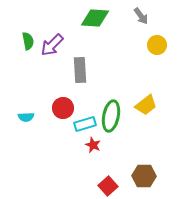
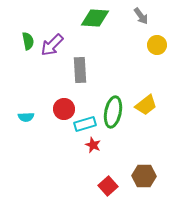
red circle: moved 1 px right, 1 px down
green ellipse: moved 2 px right, 4 px up
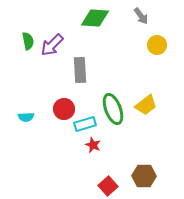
green ellipse: moved 3 px up; rotated 32 degrees counterclockwise
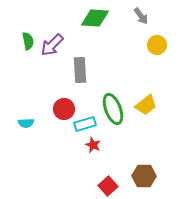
cyan semicircle: moved 6 px down
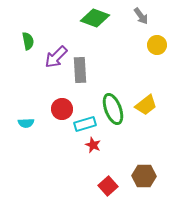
green diamond: rotated 16 degrees clockwise
purple arrow: moved 4 px right, 12 px down
red circle: moved 2 px left
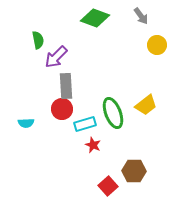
green semicircle: moved 10 px right, 1 px up
gray rectangle: moved 14 px left, 16 px down
green ellipse: moved 4 px down
brown hexagon: moved 10 px left, 5 px up
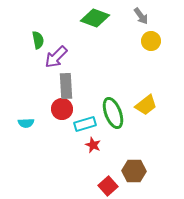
yellow circle: moved 6 px left, 4 px up
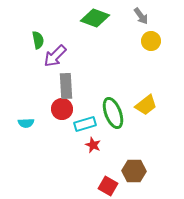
purple arrow: moved 1 px left, 1 px up
red square: rotated 18 degrees counterclockwise
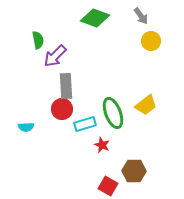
cyan semicircle: moved 4 px down
red star: moved 9 px right
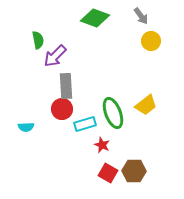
red square: moved 13 px up
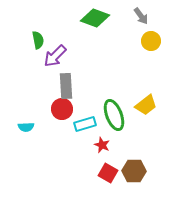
green ellipse: moved 1 px right, 2 px down
